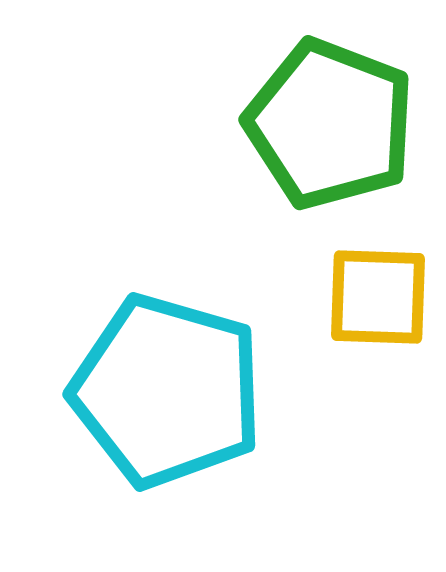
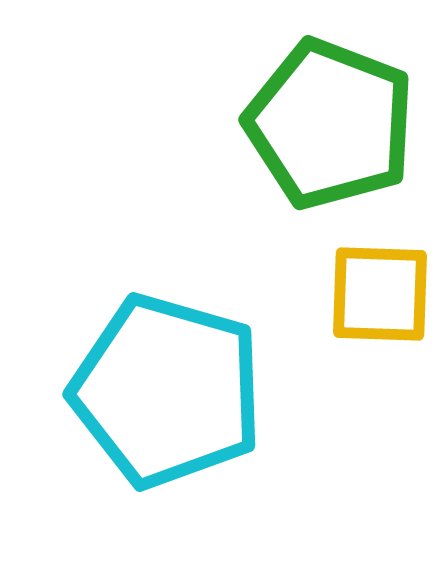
yellow square: moved 2 px right, 3 px up
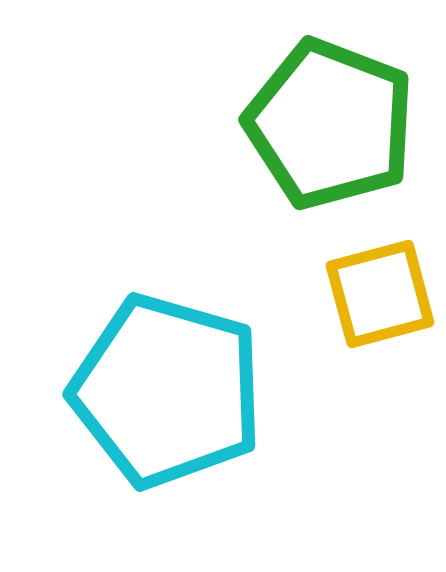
yellow square: rotated 17 degrees counterclockwise
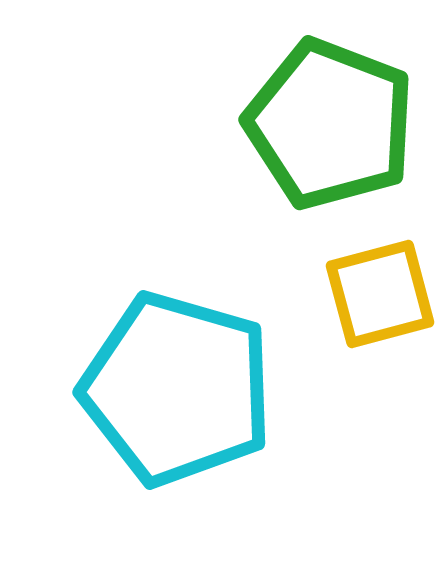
cyan pentagon: moved 10 px right, 2 px up
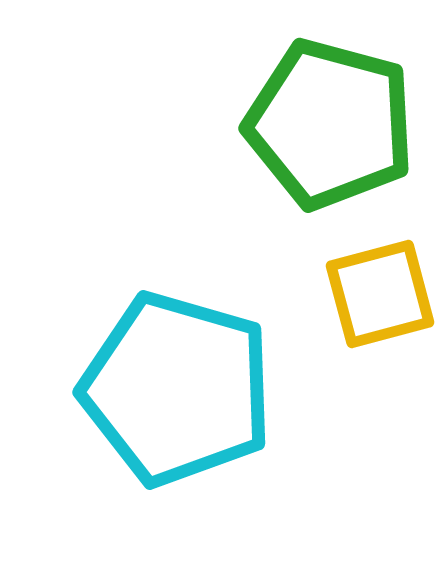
green pentagon: rotated 6 degrees counterclockwise
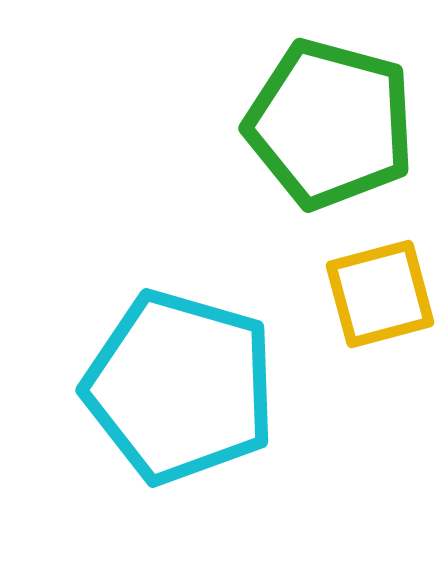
cyan pentagon: moved 3 px right, 2 px up
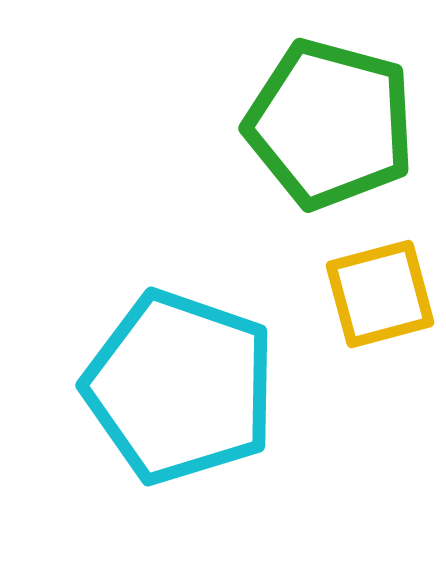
cyan pentagon: rotated 3 degrees clockwise
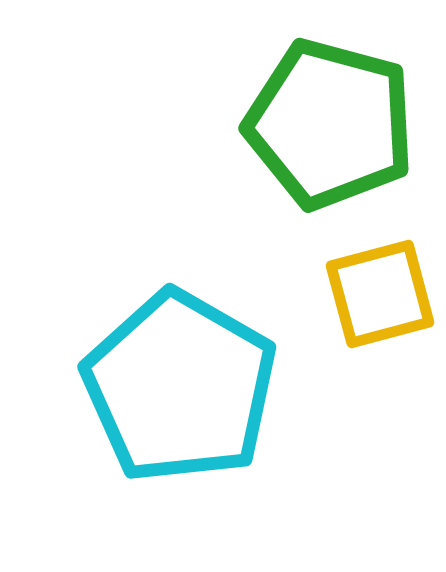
cyan pentagon: rotated 11 degrees clockwise
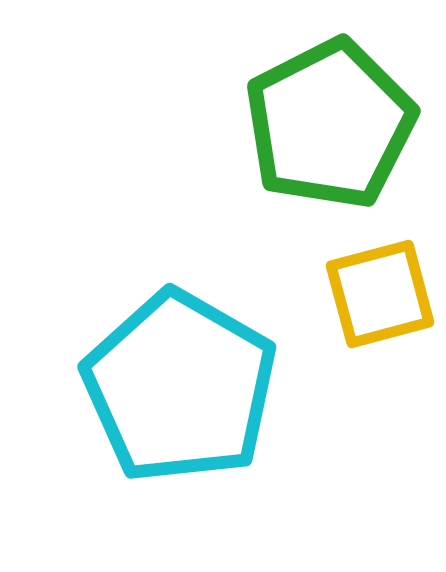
green pentagon: rotated 30 degrees clockwise
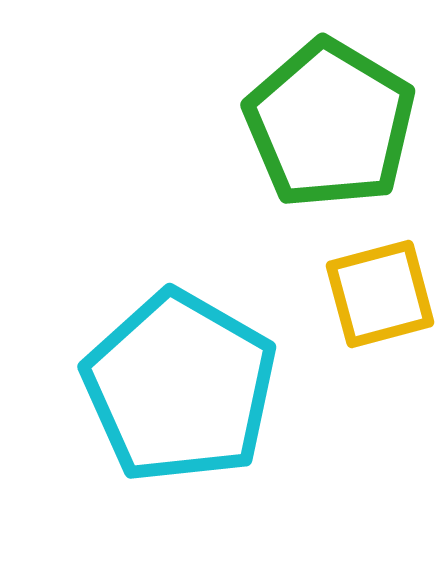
green pentagon: rotated 14 degrees counterclockwise
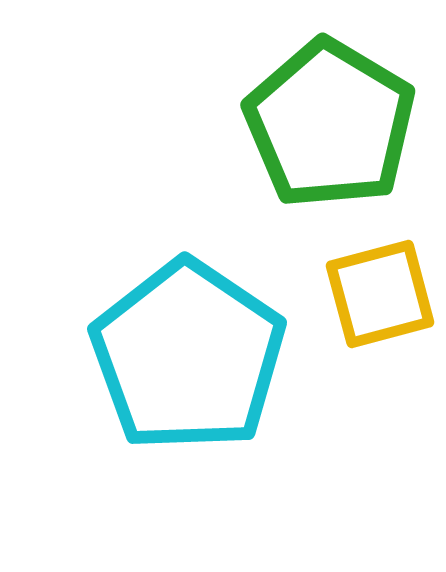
cyan pentagon: moved 8 px right, 31 px up; rotated 4 degrees clockwise
